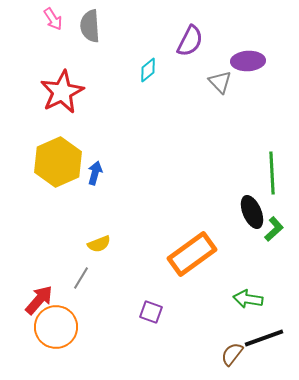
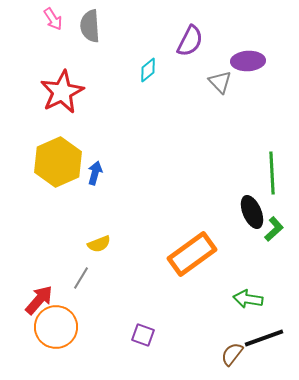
purple square: moved 8 px left, 23 px down
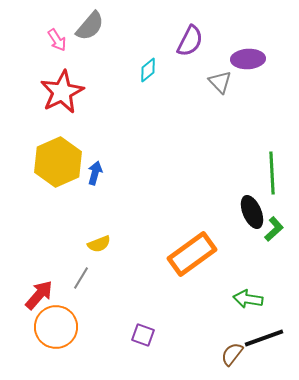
pink arrow: moved 4 px right, 21 px down
gray semicircle: rotated 136 degrees counterclockwise
purple ellipse: moved 2 px up
red arrow: moved 5 px up
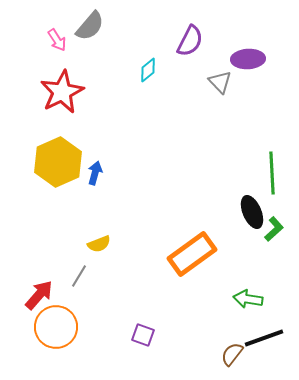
gray line: moved 2 px left, 2 px up
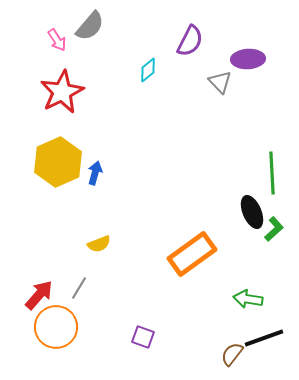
gray line: moved 12 px down
purple square: moved 2 px down
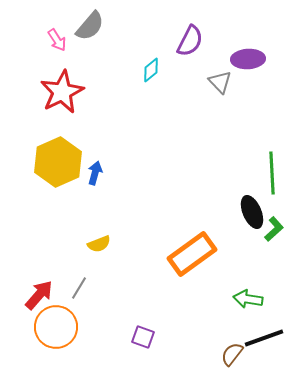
cyan diamond: moved 3 px right
